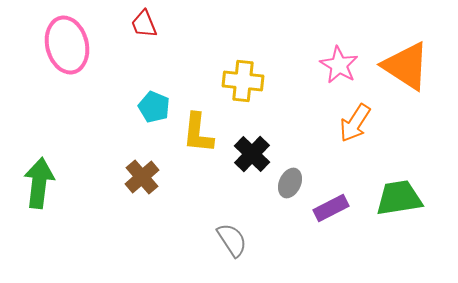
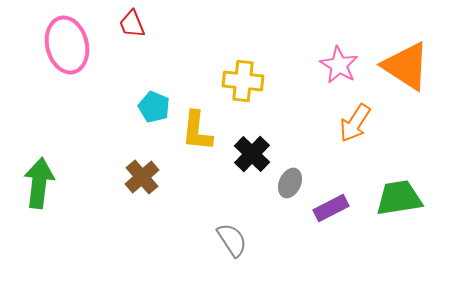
red trapezoid: moved 12 px left
yellow L-shape: moved 1 px left, 2 px up
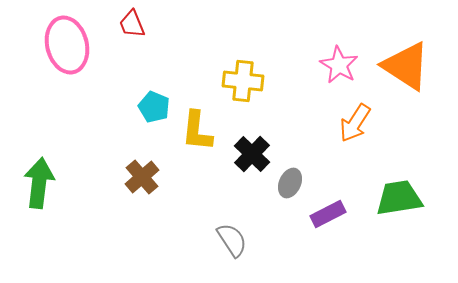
purple rectangle: moved 3 px left, 6 px down
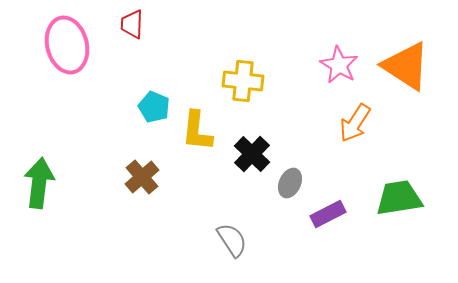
red trapezoid: rotated 24 degrees clockwise
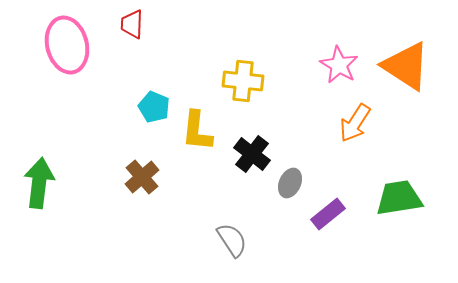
black cross: rotated 6 degrees counterclockwise
purple rectangle: rotated 12 degrees counterclockwise
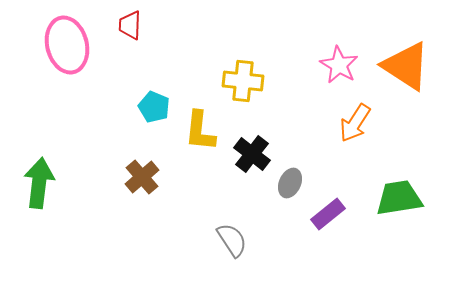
red trapezoid: moved 2 px left, 1 px down
yellow L-shape: moved 3 px right
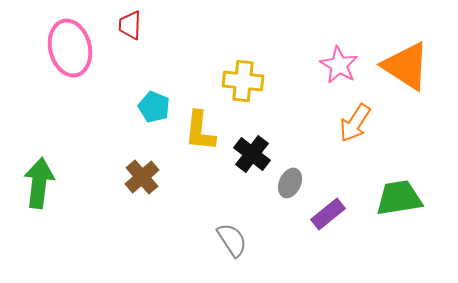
pink ellipse: moved 3 px right, 3 px down
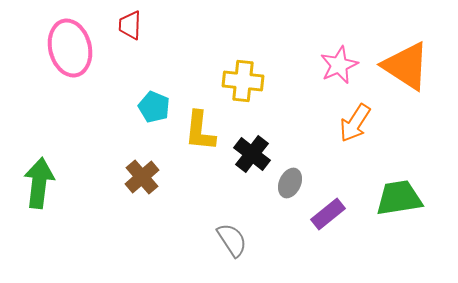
pink star: rotated 18 degrees clockwise
